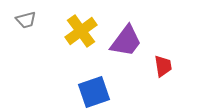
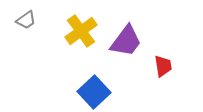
gray trapezoid: rotated 20 degrees counterclockwise
blue square: rotated 24 degrees counterclockwise
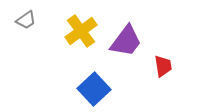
blue square: moved 3 px up
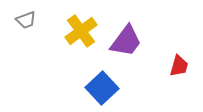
gray trapezoid: rotated 15 degrees clockwise
red trapezoid: moved 16 px right; rotated 25 degrees clockwise
blue square: moved 8 px right, 1 px up
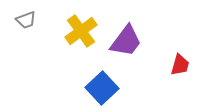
red trapezoid: moved 1 px right, 1 px up
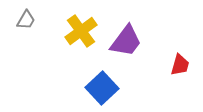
gray trapezoid: rotated 40 degrees counterclockwise
